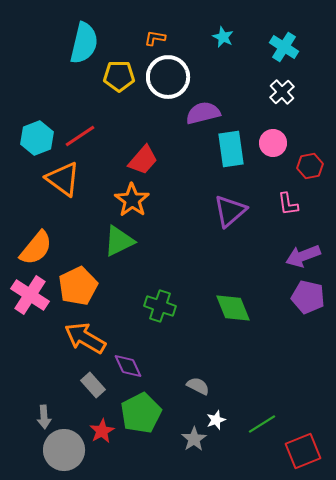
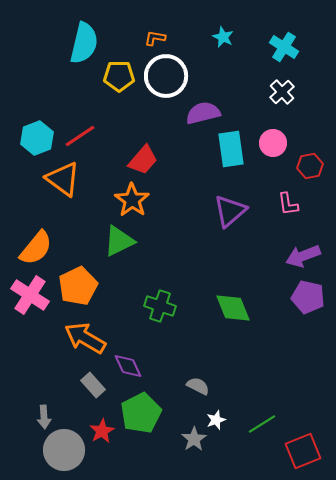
white circle: moved 2 px left, 1 px up
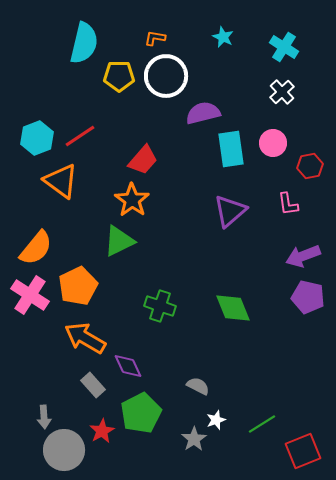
orange triangle: moved 2 px left, 2 px down
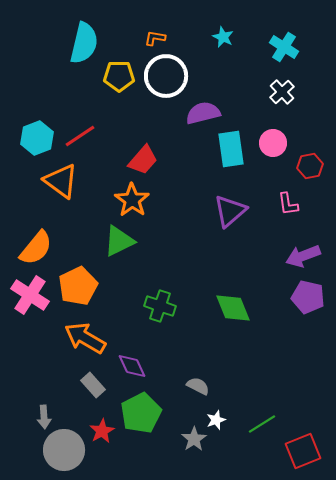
purple diamond: moved 4 px right
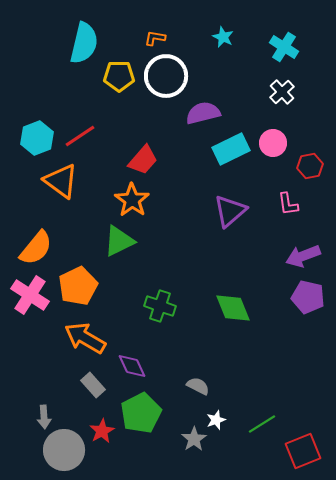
cyan rectangle: rotated 72 degrees clockwise
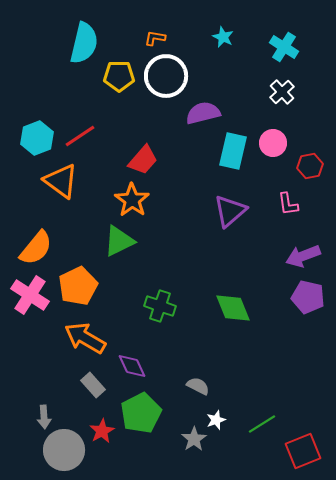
cyan rectangle: moved 2 px right, 2 px down; rotated 51 degrees counterclockwise
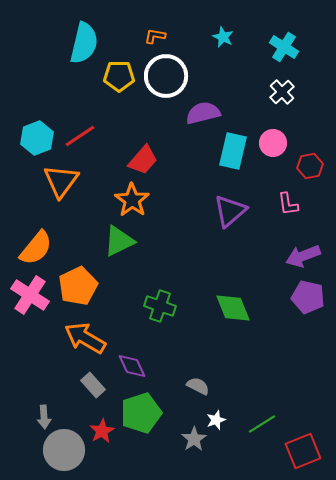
orange L-shape: moved 2 px up
orange triangle: rotated 30 degrees clockwise
green pentagon: rotated 9 degrees clockwise
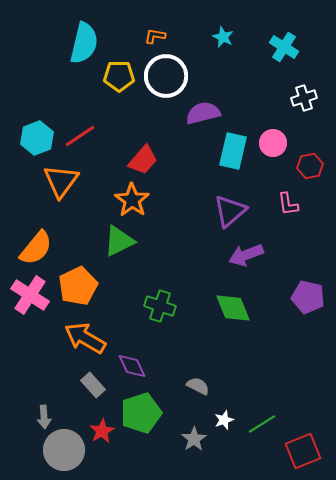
white cross: moved 22 px right, 6 px down; rotated 25 degrees clockwise
purple arrow: moved 57 px left, 1 px up
white star: moved 8 px right
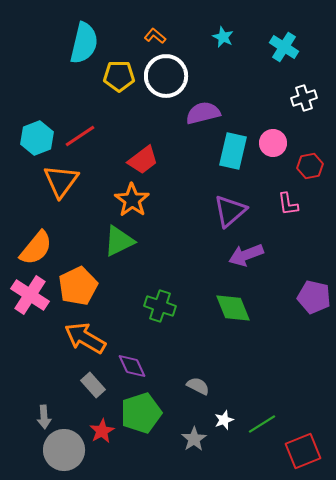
orange L-shape: rotated 30 degrees clockwise
red trapezoid: rotated 12 degrees clockwise
purple pentagon: moved 6 px right
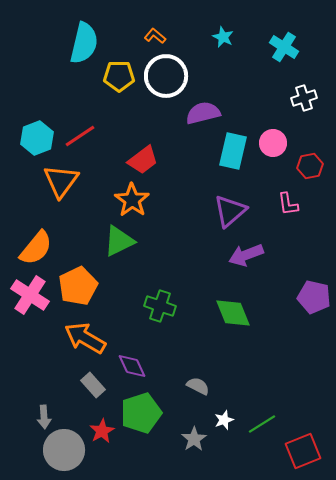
green diamond: moved 5 px down
